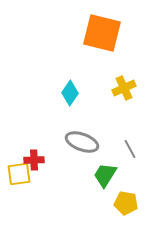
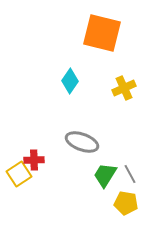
cyan diamond: moved 12 px up
gray line: moved 25 px down
yellow square: rotated 25 degrees counterclockwise
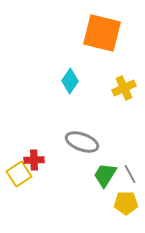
yellow pentagon: rotated 10 degrees counterclockwise
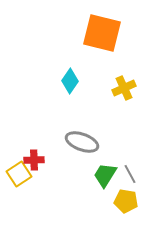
yellow pentagon: moved 2 px up; rotated 10 degrees clockwise
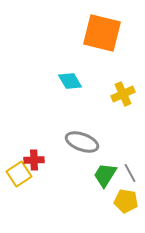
cyan diamond: rotated 65 degrees counterclockwise
yellow cross: moved 1 px left, 6 px down
gray line: moved 1 px up
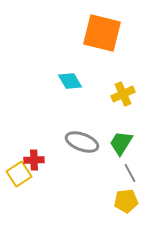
green trapezoid: moved 16 px right, 32 px up
yellow pentagon: rotated 15 degrees counterclockwise
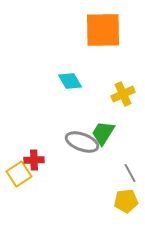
orange square: moved 1 px right, 3 px up; rotated 15 degrees counterclockwise
green trapezoid: moved 18 px left, 10 px up
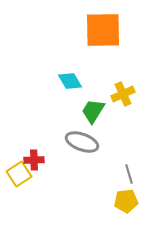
green trapezoid: moved 10 px left, 22 px up
gray line: moved 1 px left, 1 px down; rotated 12 degrees clockwise
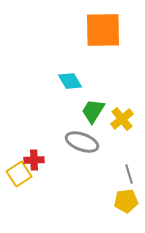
yellow cross: moved 1 px left, 25 px down; rotated 15 degrees counterclockwise
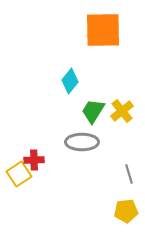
cyan diamond: rotated 70 degrees clockwise
yellow cross: moved 8 px up
gray ellipse: rotated 20 degrees counterclockwise
yellow pentagon: moved 10 px down
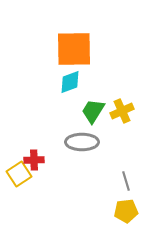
orange square: moved 29 px left, 19 px down
cyan diamond: moved 1 px down; rotated 30 degrees clockwise
yellow cross: rotated 15 degrees clockwise
gray line: moved 3 px left, 7 px down
